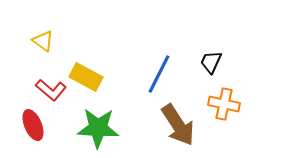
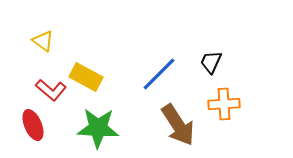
blue line: rotated 18 degrees clockwise
orange cross: rotated 16 degrees counterclockwise
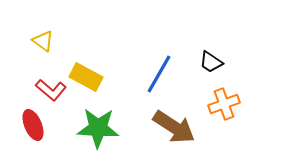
black trapezoid: rotated 80 degrees counterclockwise
blue line: rotated 15 degrees counterclockwise
orange cross: rotated 16 degrees counterclockwise
brown arrow: moved 4 px left, 2 px down; rotated 24 degrees counterclockwise
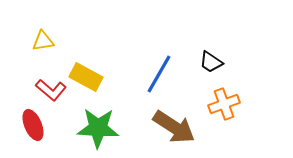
yellow triangle: rotated 45 degrees counterclockwise
